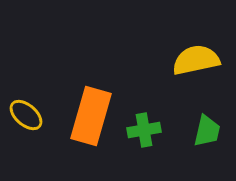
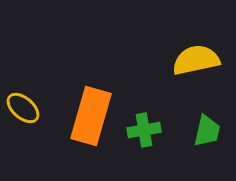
yellow ellipse: moved 3 px left, 7 px up
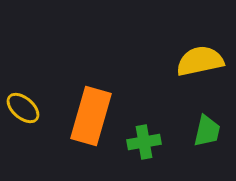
yellow semicircle: moved 4 px right, 1 px down
green cross: moved 12 px down
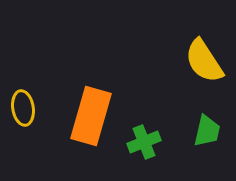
yellow semicircle: moved 4 px right; rotated 111 degrees counterclockwise
yellow ellipse: rotated 40 degrees clockwise
green cross: rotated 12 degrees counterclockwise
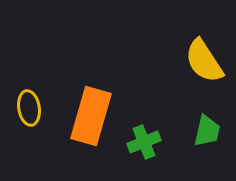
yellow ellipse: moved 6 px right
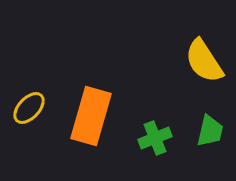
yellow ellipse: rotated 52 degrees clockwise
green trapezoid: moved 3 px right
green cross: moved 11 px right, 4 px up
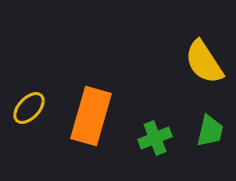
yellow semicircle: moved 1 px down
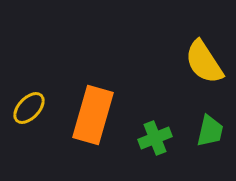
orange rectangle: moved 2 px right, 1 px up
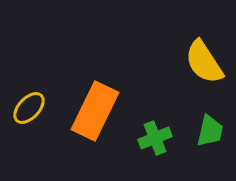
orange rectangle: moved 2 px right, 4 px up; rotated 10 degrees clockwise
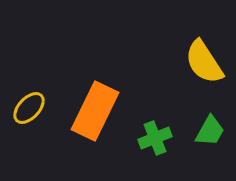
green trapezoid: rotated 16 degrees clockwise
